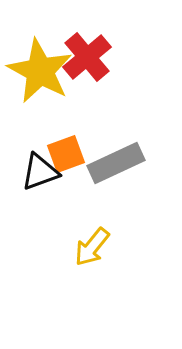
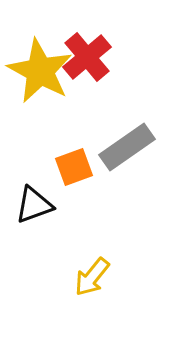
orange square: moved 8 px right, 13 px down
gray rectangle: moved 11 px right, 16 px up; rotated 10 degrees counterclockwise
black triangle: moved 6 px left, 33 px down
yellow arrow: moved 30 px down
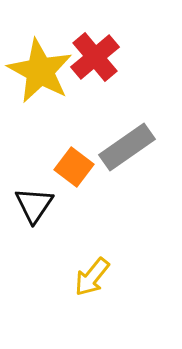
red cross: moved 8 px right
orange square: rotated 33 degrees counterclockwise
black triangle: rotated 36 degrees counterclockwise
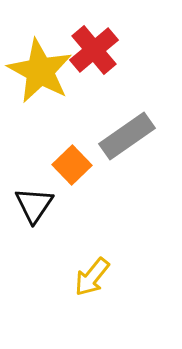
red cross: moved 1 px left, 7 px up
gray rectangle: moved 11 px up
orange square: moved 2 px left, 2 px up; rotated 9 degrees clockwise
